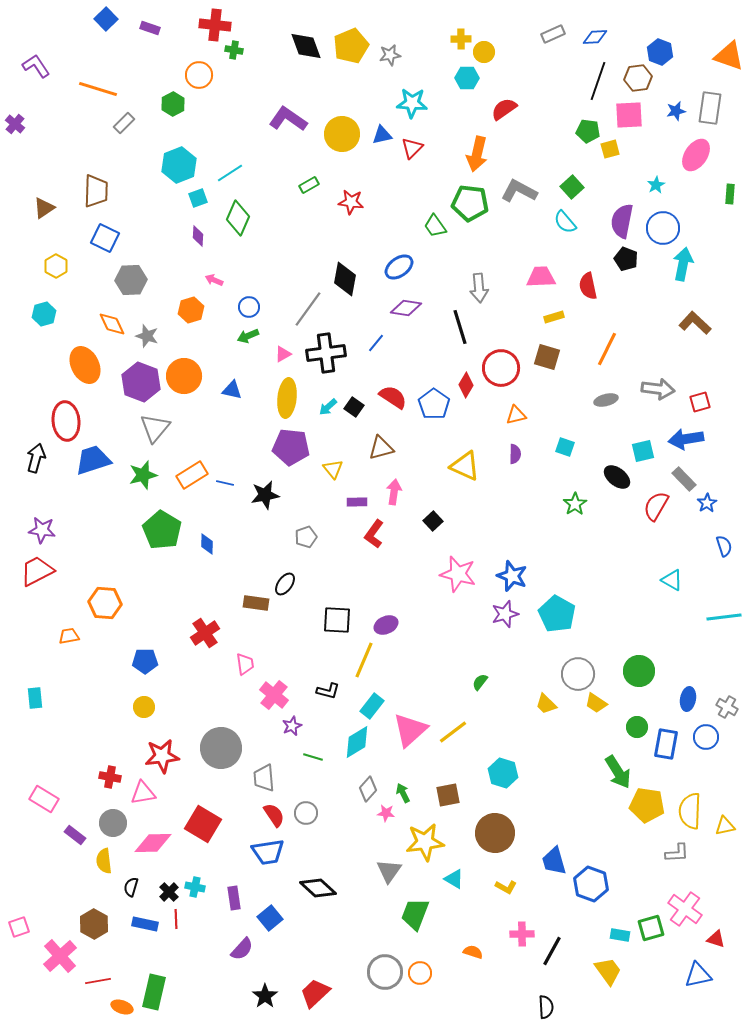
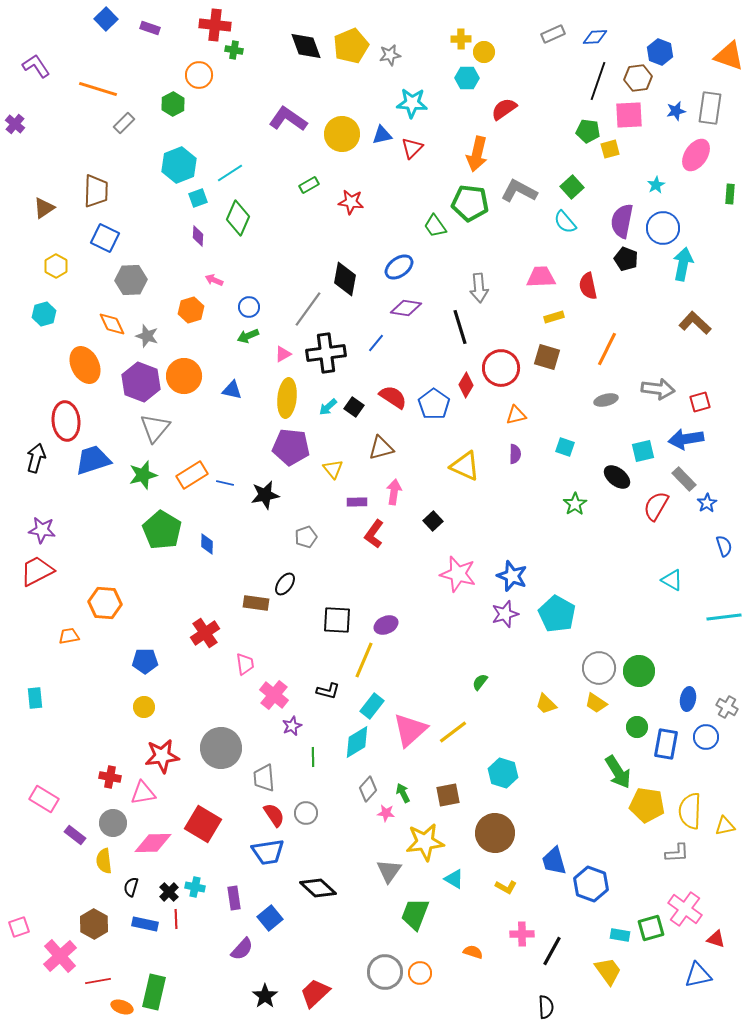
gray circle at (578, 674): moved 21 px right, 6 px up
green line at (313, 757): rotated 72 degrees clockwise
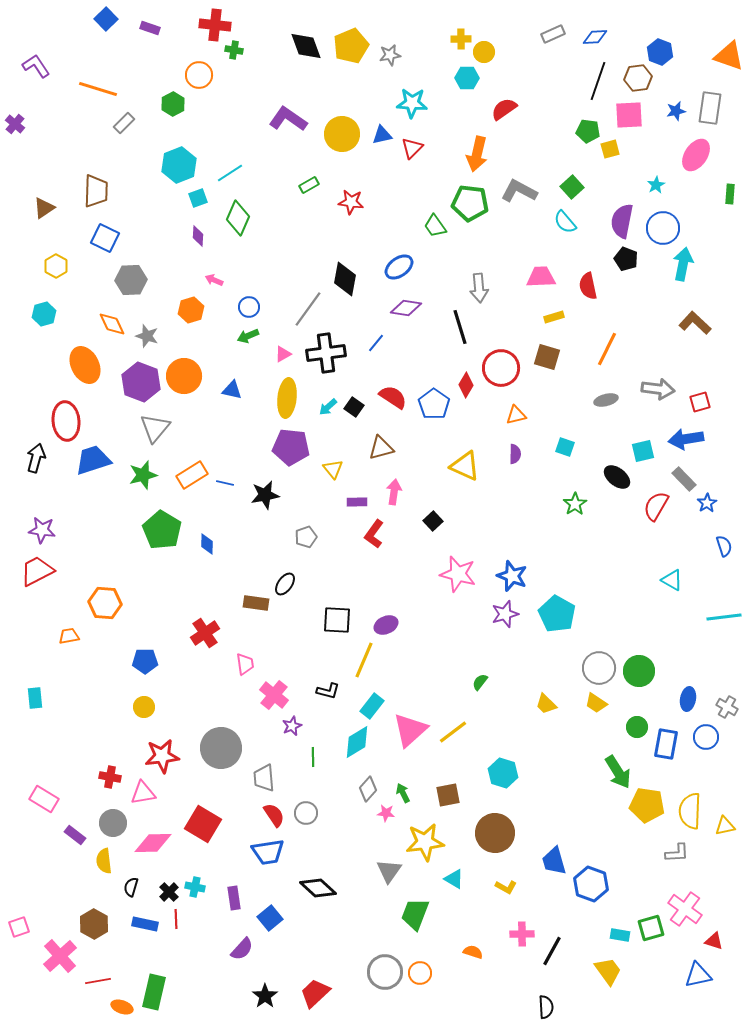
red triangle at (716, 939): moved 2 px left, 2 px down
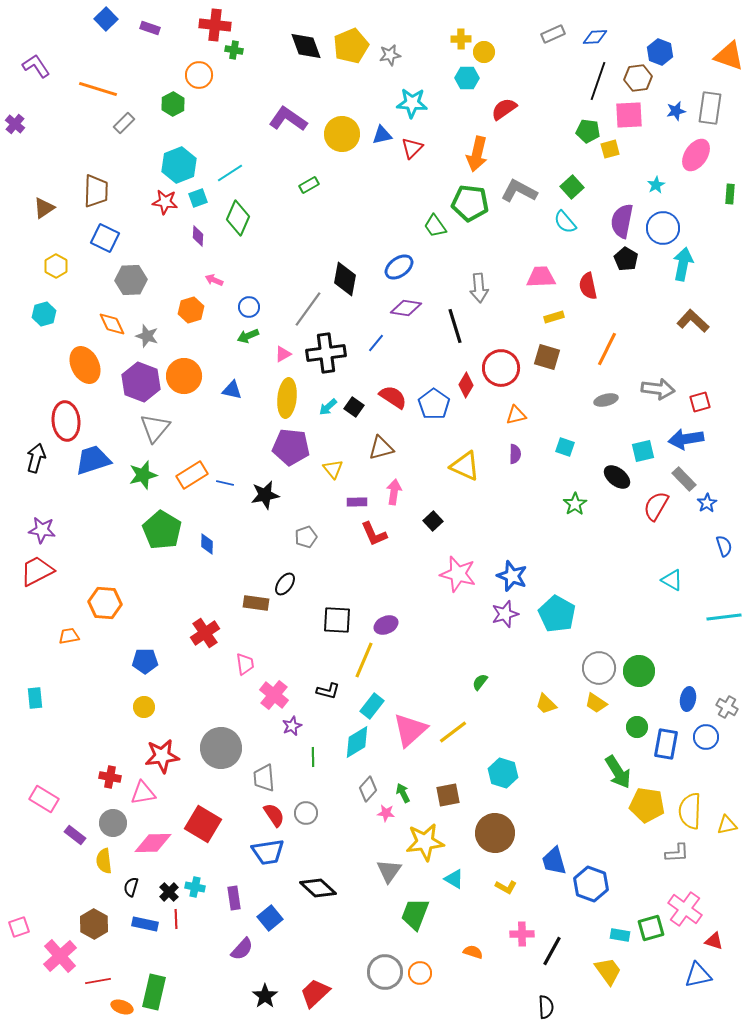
red star at (351, 202): moved 186 px left
black pentagon at (626, 259): rotated 10 degrees clockwise
brown L-shape at (695, 323): moved 2 px left, 2 px up
black line at (460, 327): moved 5 px left, 1 px up
red L-shape at (374, 534): rotated 60 degrees counterclockwise
yellow triangle at (725, 826): moved 2 px right, 1 px up
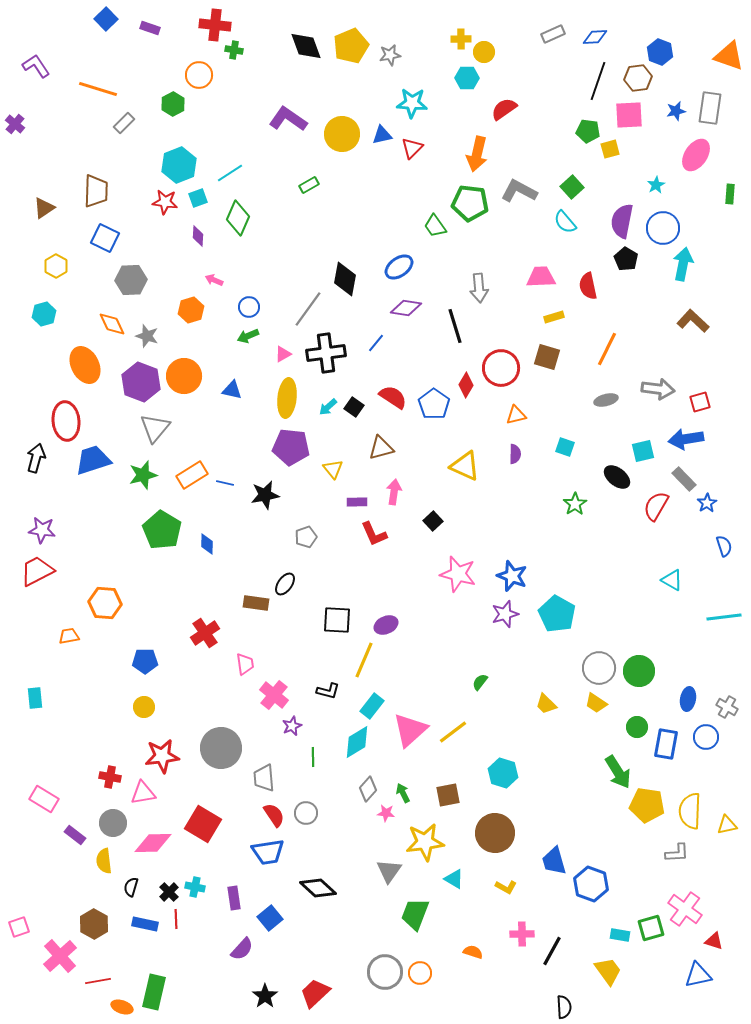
black semicircle at (546, 1007): moved 18 px right
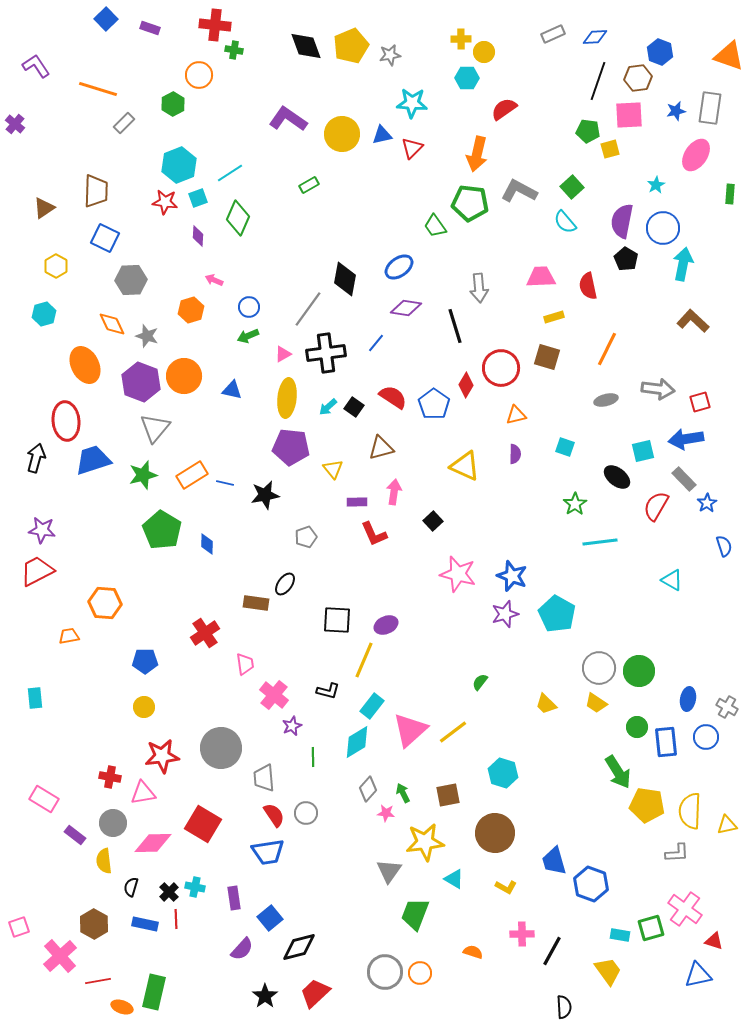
cyan line at (724, 617): moved 124 px left, 75 px up
blue rectangle at (666, 744): moved 2 px up; rotated 16 degrees counterclockwise
black diamond at (318, 888): moved 19 px left, 59 px down; rotated 57 degrees counterclockwise
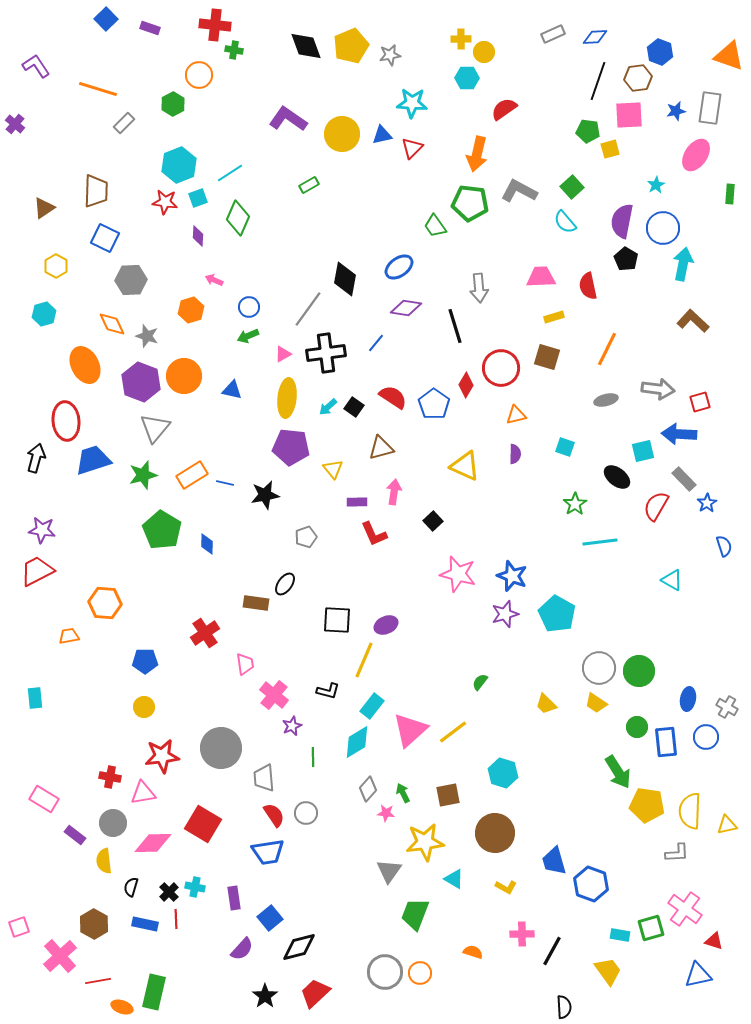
blue arrow at (686, 439): moved 7 px left, 5 px up; rotated 12 degrees clockwise
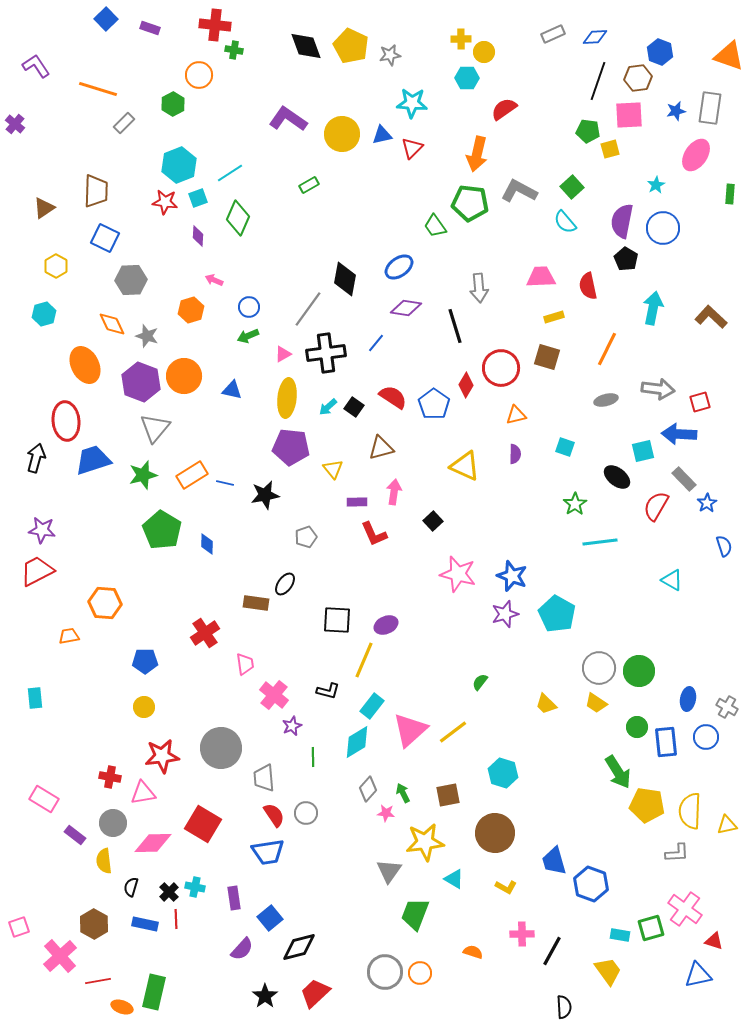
yellow pentagon at (351, 46): rotated 24 degrees counterclockwise
cyan arrow at (683, 264): moved 30 px left, 44 px down
brown L-shape at (693, 321): moved 18 px right, 4 px up
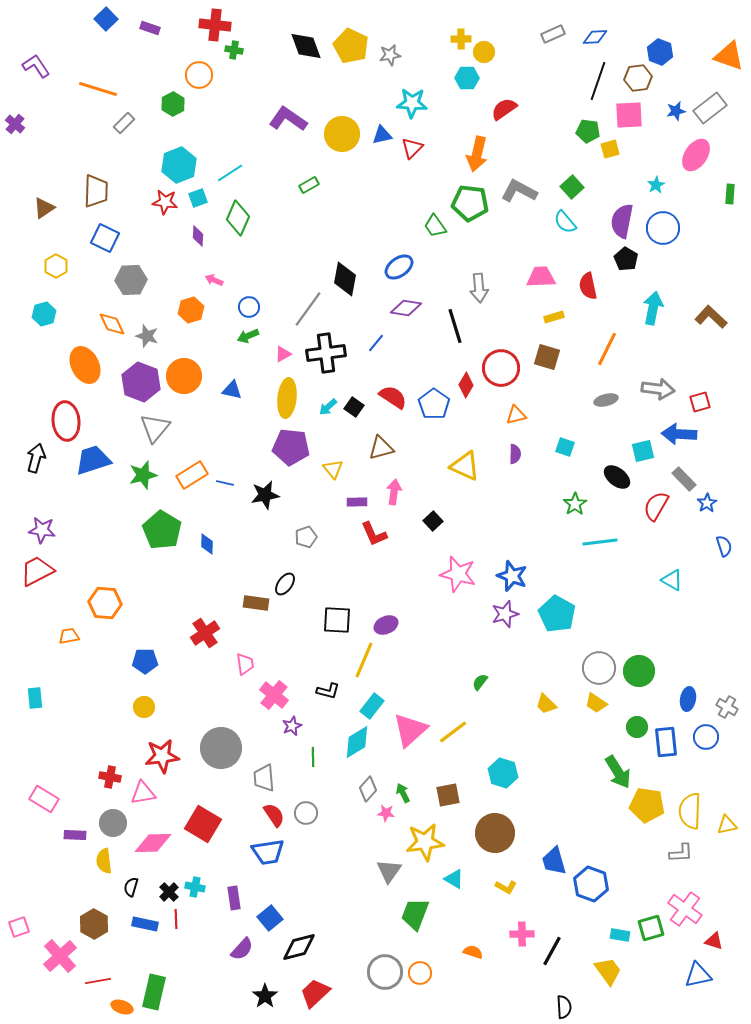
gray rectangle at (710, 108): rotated 44 degrees clockwise
purple rectangle at (75, 835): rotated 35 degrees counterclockwise
gray L-shape at (677, 853): moved 4 px right
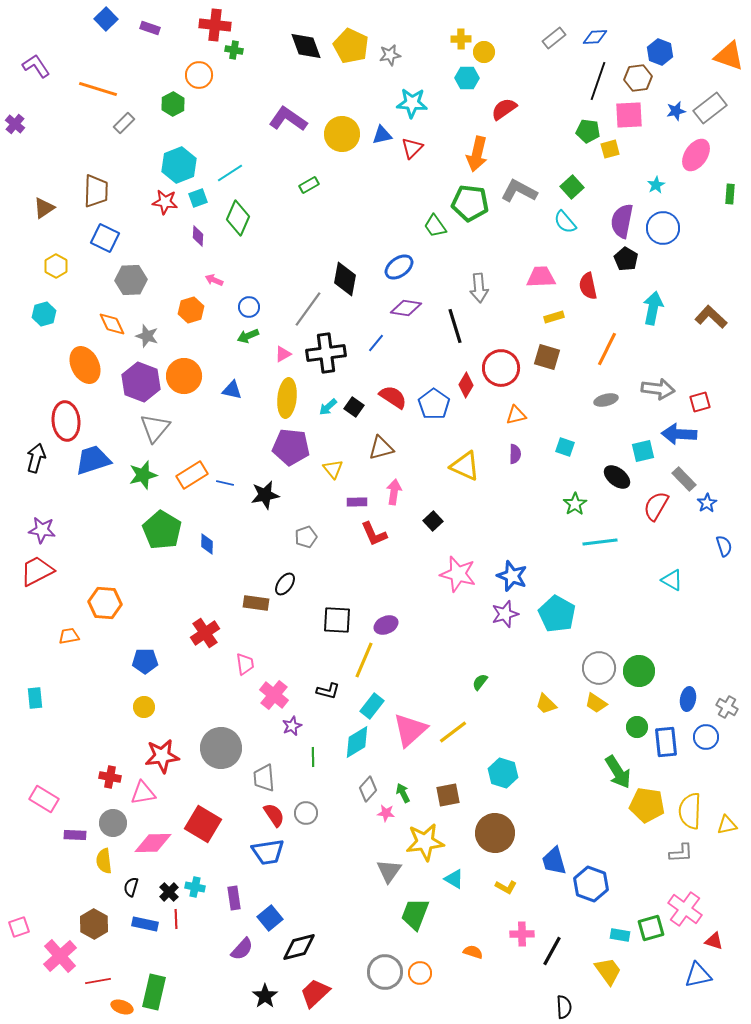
gray rectangle at (553, 34): moved 1 px right, 4 px down; rotated 15 degrees counterclockwise
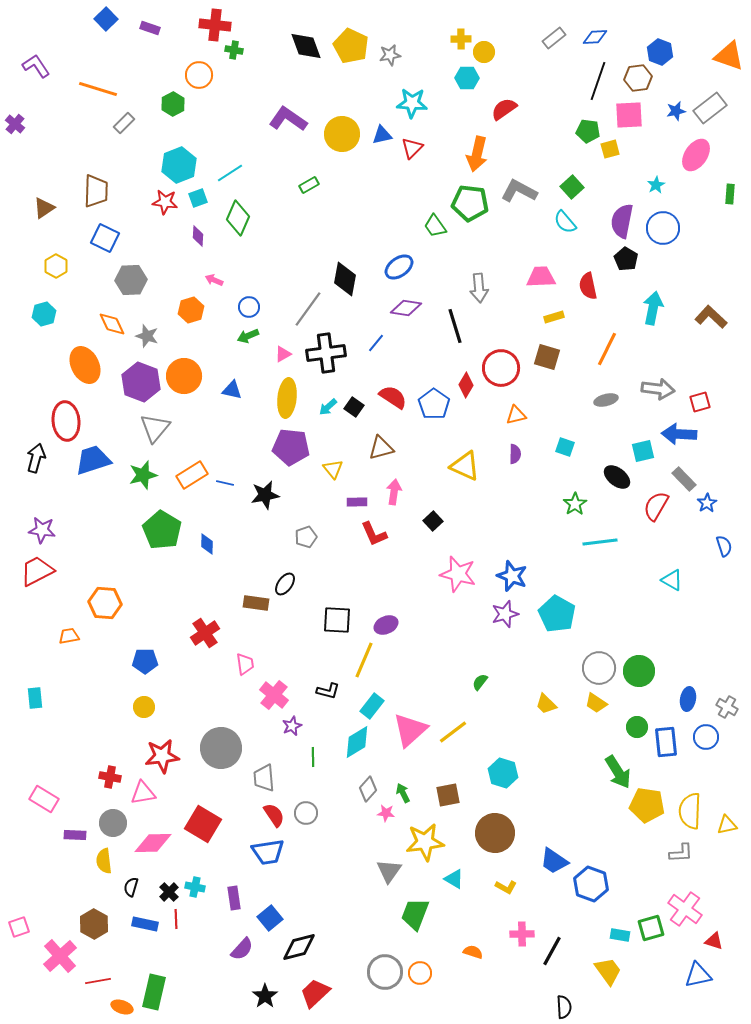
blue trapezoid at (554, 861): rotated 40 degrees counterclockwise
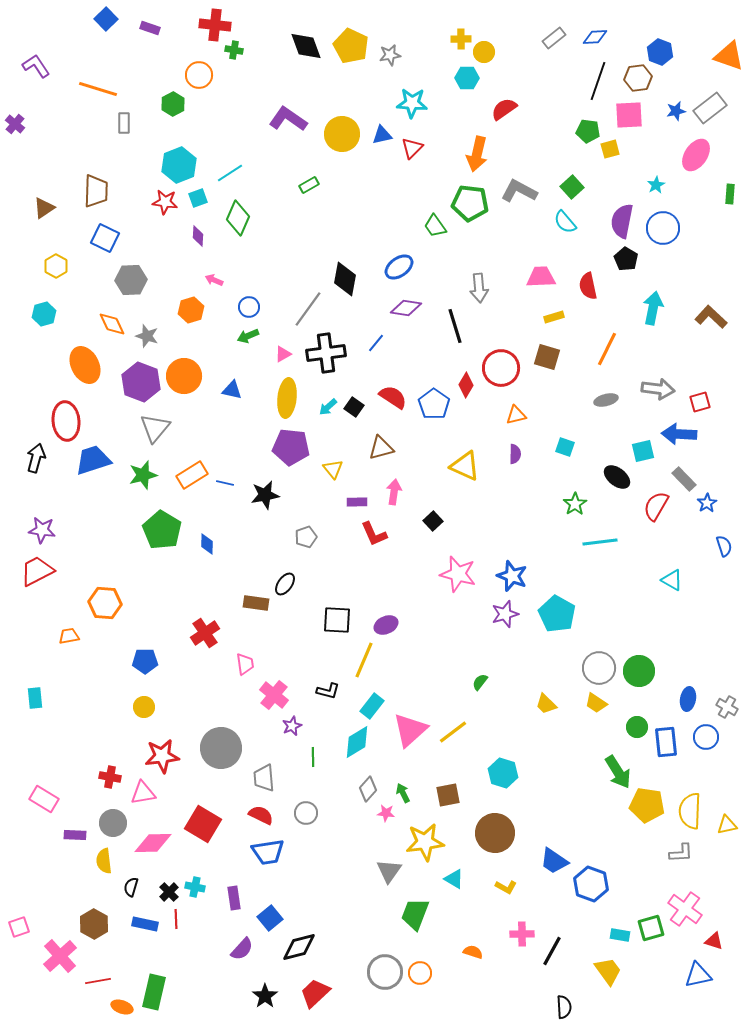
gray rectangle at (124, 123): rotated 45 degrees counterclockwise
red semicircle at (274, 815): moved 13 px left; rotated 30 degrees counterclockwise
